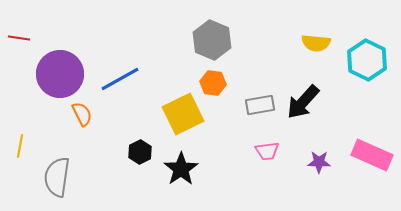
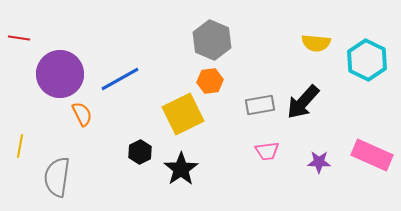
orange hexagon: moved 3 px left, 2 px up; rotated 15 degrees counterclockwise
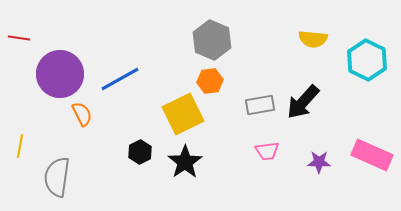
yellow semicircle: moved 3 px left, 4 px up
black star: moved 4 px right, 7 px up
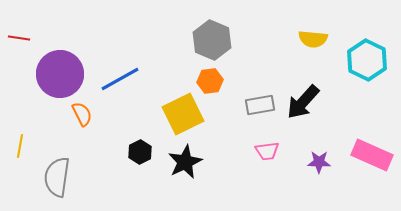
black star: rotated 8 degrees clockwise
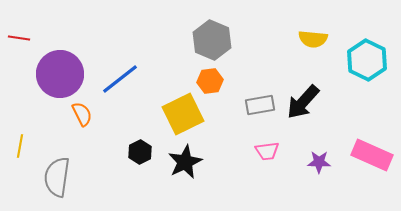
blue line: rotated 9 degrees counterclockwise
